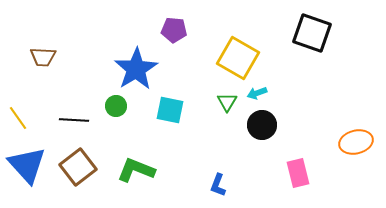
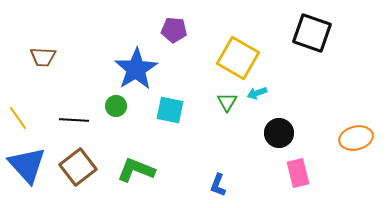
black circle: moved 17 px right, 8 px down
orange ellipse: moved 4 px up
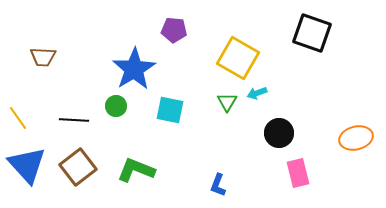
blue star: moved 2 px left
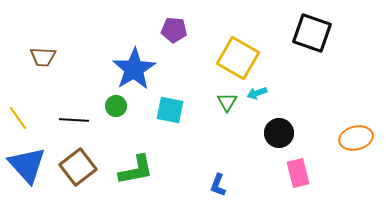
green L-shape: rotated 147 degrees clockwise
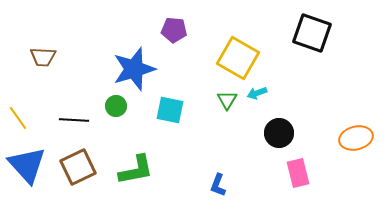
blue star: rotated 15 degrees clockwise
green triangle: moved 2 px up
brown square: rotated 12 degrees clockwise
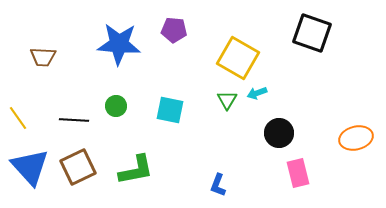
blue star: moved 15 px left, 25 px up; rotated 21 degrees clockwise
blue triangle: moved 3 px right, 2 px down
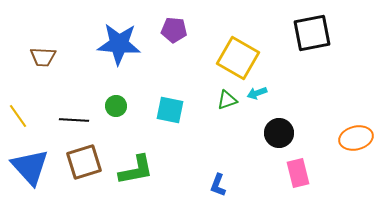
black square: rotated 30 degrees counterclockwise
green triangle: rotated 40 degrees clockwise
yellow line: moved 2 px up
brown square: moved 6 px right, 5 px up; rotated 9 degrees clockwise
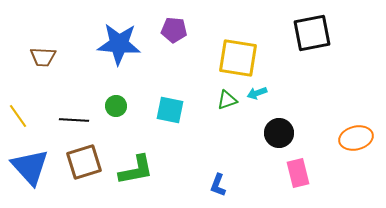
yellow square: rotated 21 degrees counterclockwise
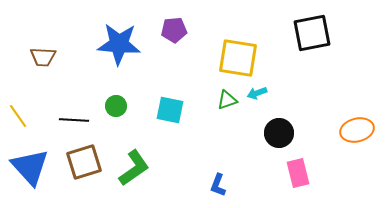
purple pentagon: rotated 10 degrees counterclockwise
orange ellipse: moved 1 px right, 8 px up
green L-shape: moved 2 px left, 2 px up; rotated 24 degrees counterclockwise
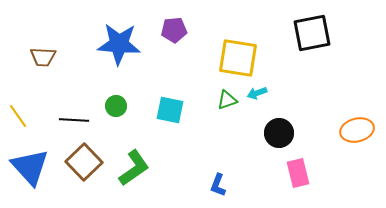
brown square: rotated 27 degrees counterclockwise
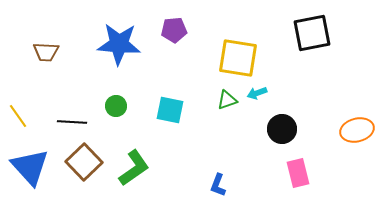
brown trapezoid: moved 3 px right, 5 px up
black line: moved 2 px left, 2 px down
black circle: moved 3 px right, 4 px up
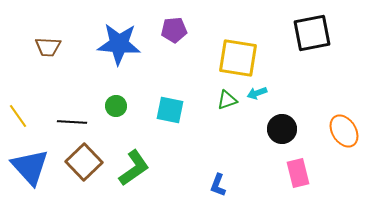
brown trapezoid: moved 2 px right, 5 px up
orange ellipse: moved 13 px left, 1 px down; rotated 72 degrees clockwise
